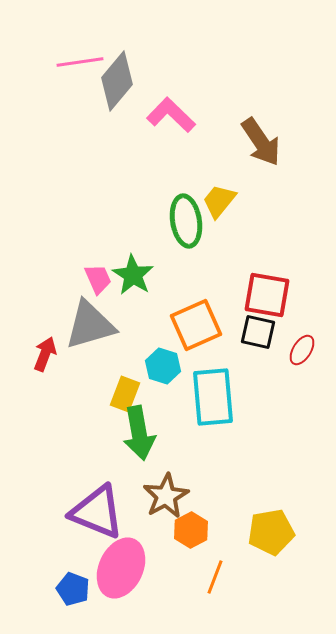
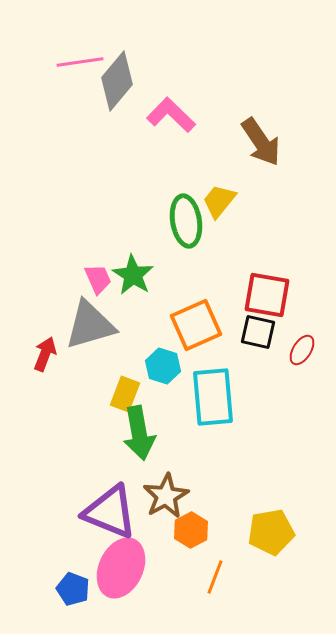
purple triangle: moved 13 px right
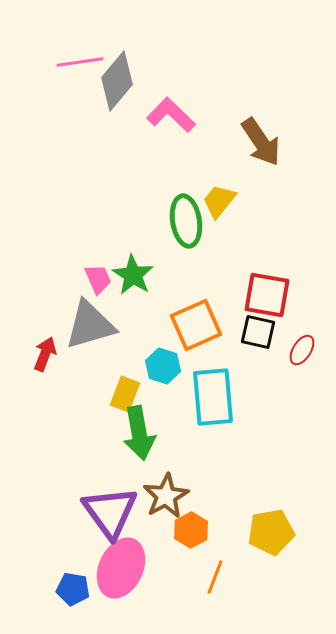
purple triangle: rotated 32 degrees clockwise
blue pentagon: rotated 12 degrees counterclockwise
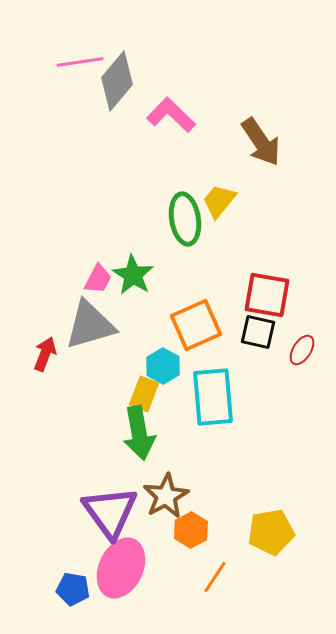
green ellipse: moved 1 px left, 2 px up
pink trapezoid: rotated 52 degrees clockwise
cyan hexagon: rotated 12 degrees clockwise
yellow rectangle: moved 19 px right
orange line: rotated 12 degrees clockwise
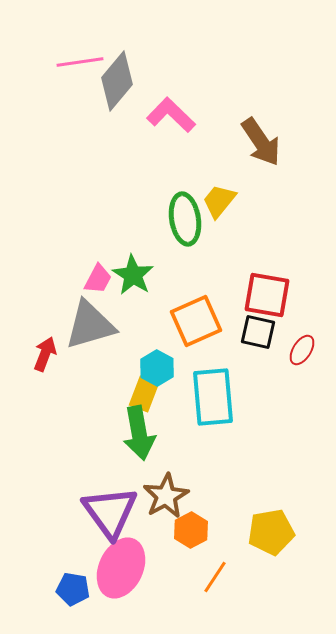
orange square: moved 4 px up
cyan hexagon: moved 6 px left, 2 px down
